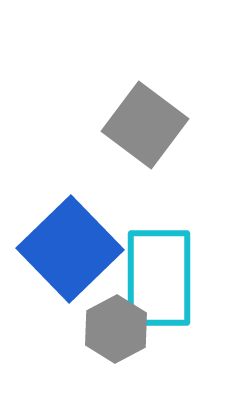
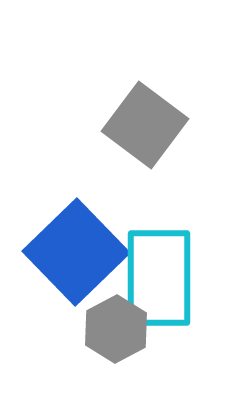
blue square: moved 6 px right, 3 px down
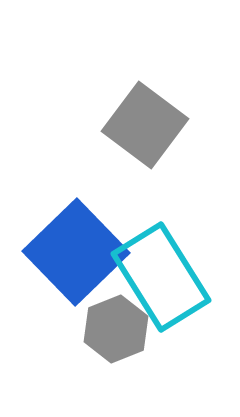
cyan rectangle: moved 2 px right, 1 px up; rotated 32 degrees counterclockwise
gray hexagon: rotated 6 degrees clockwise
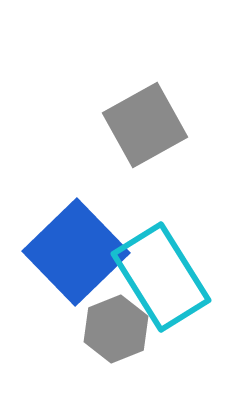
gray square: rotated 24 degrees clockwise
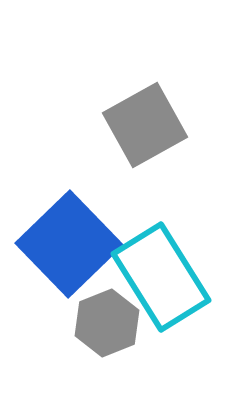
blue square: moved 7 px left, 8 px up
gray hexagon: moved 9 px left, 6 px up
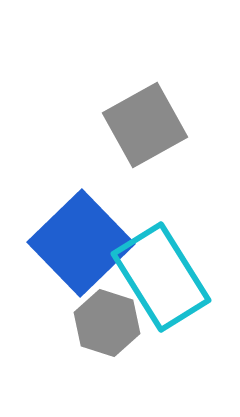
blue square: moved 12 px right, 1 px up
gray hexagon: rotated 20 degrees counterclockwise
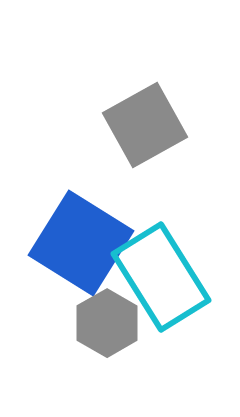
blue square: rotated 14 degrees counterclockwise
gray hexagon: rotated 12 degrees clockwise
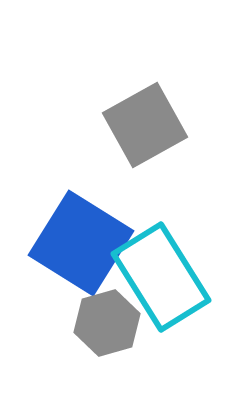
gray hexagon: rotated 14 degrees clockwise
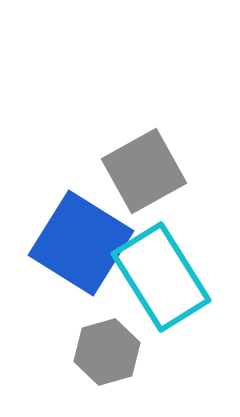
gray square: moved 1 px left, 46 px down
gray hexagon: moved 29 px down
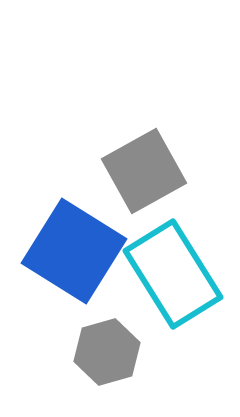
blue square: moved 7 px left, 8 px down
cyan rectangle: moved 12 px right, 3 px up
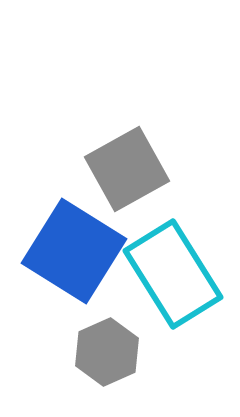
gray square: moved 17 px left, 2 px up
gray hexagon: rotated 8 degrees counterclockwise
